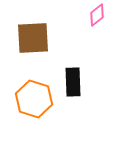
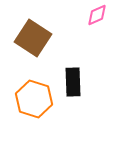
pink diamond: rotated 15 degrees clockwise
brown square: rotated 36 degrees clockwise
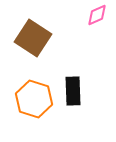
black rectangle: moved 9 px down
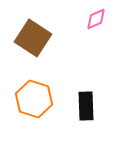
pink diamond: moved 1 px left, 4 px down
black rectangle: moved 13 px right, 15 px down
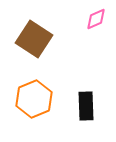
brown square: moved 1 px right, 1 px down
orange hexagon: rotated 21 degrees clockwise
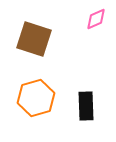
brown square: rotated 15 degrees counterclockwise
orange hexagon: moved 2 px right, 1 px up; rotated 6 degrees clockwise
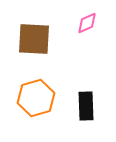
pink diamond: moved 9 px left, 4 px down
brown square: rotated 15 degrees counterclockwise
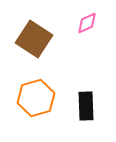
brown square: rotated 30 degrees clockwise
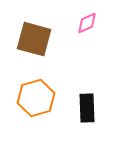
brown square: rotated 18 degrees counterclockwise
black rectangle: moved 1 px right, 2 px down
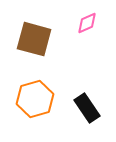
orange hexagon: moved 1 px left, 1 px down
black rectangle: rotated 32 degrees counterclockwise
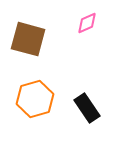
brown square: moved 6 px left
